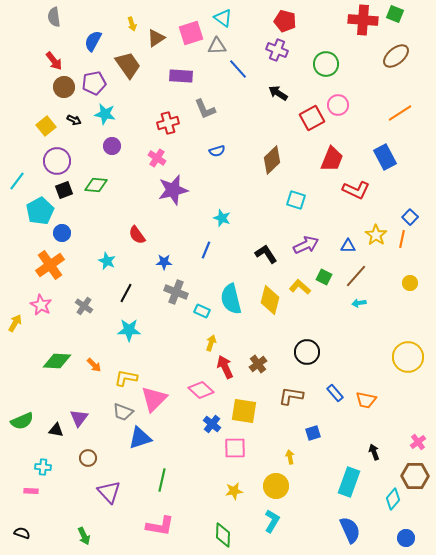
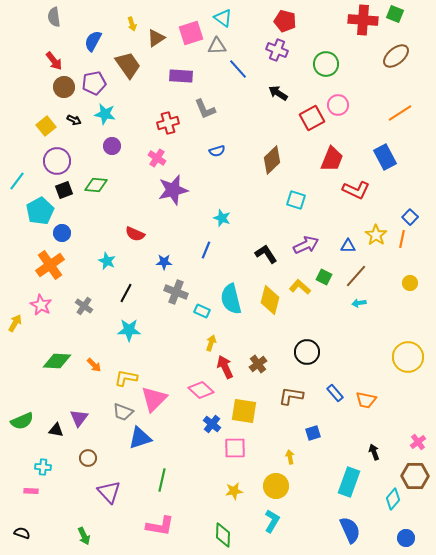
red semicircle at (137, 235): moved 2 px left, 1 px up; rotated 30 degrees counterclockwise
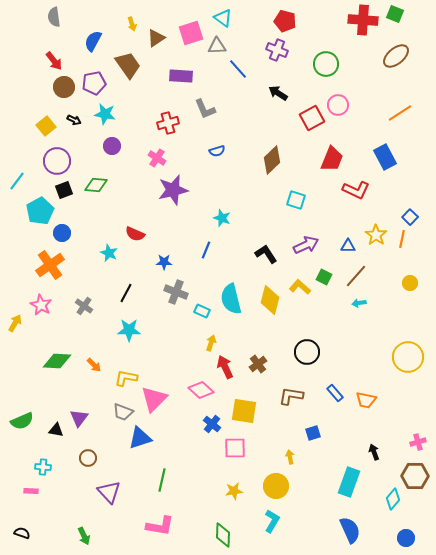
cyan star at (107, 261): moved 2 px right, 8 px up
pink cross at (418, 442): rotated 21 degrees clockwise
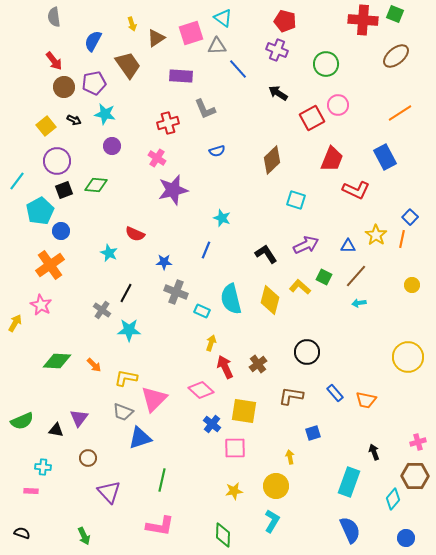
blue circle at (62, 233): moved 1 px left, 2 px up
yellow circle at (410, 283): moved 2 px right, 2 px down
gray cross at (84, 306): moved 18 px right, 4 px down
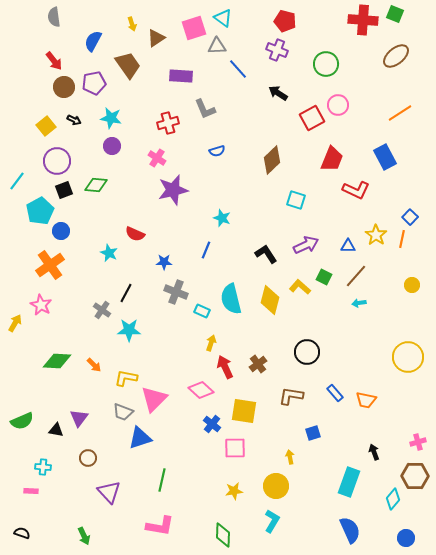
pink square at (191, 33): moved 3 px right, 5 px up
cyan star at (105, 114): moved 6 px right, 4 px down
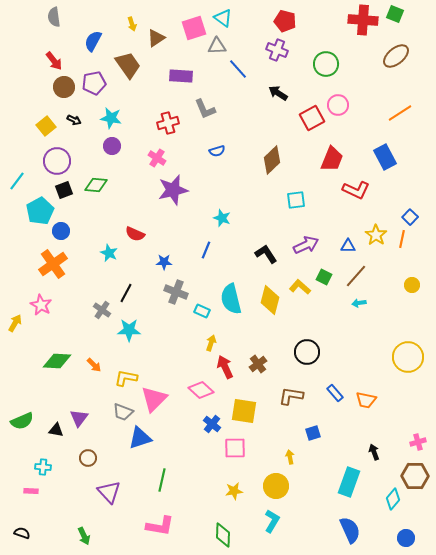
cyan square at (296, 200): rotated 24 degrees counterclockwise
orange cross at (50, 265): moved 3 px right, 1 px up
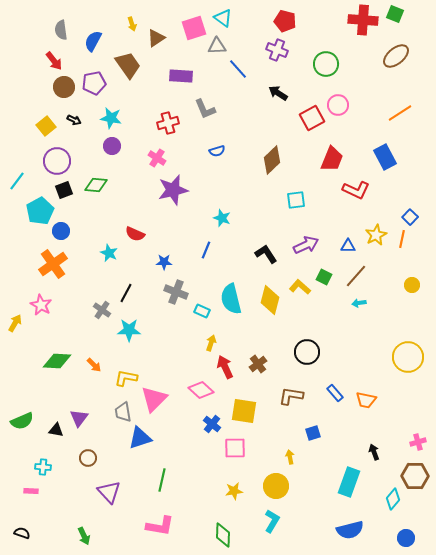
gray semicircle at (54, 17): moved 7 px right, 13 px down
yellow star at (376, 235): rotated 10 degrees clockwise
gray trapezoid at (123, 412): rotated 60 degrees clockwise
blue semicircle at (350, 530): rotated 100 degrees clockwise
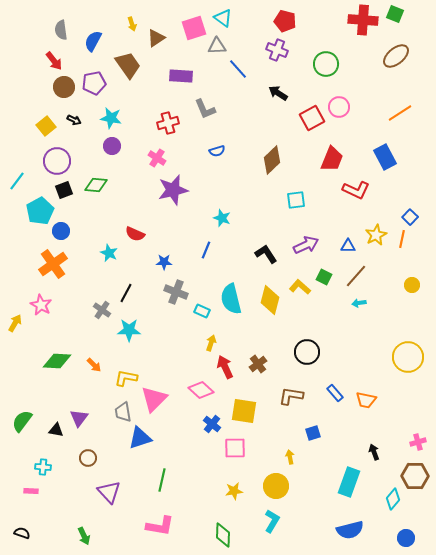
pink circle at (338, 105): moved 1 px right, 2 px down
green semicircle at (22, 421): rotated 150 degrees clockwise
